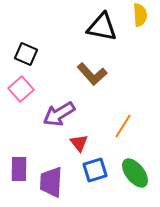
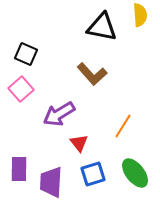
blue square: moved 2 px left, 4 px down
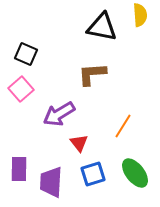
brown L-shape: rotated 128 degrees clockwise
